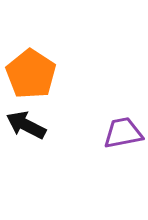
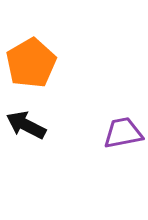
orange pentagon: moved 11 px up; rotated 9 degrees clockwise
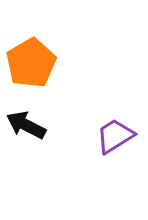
purple trapezoid: moved 8 px left, 3 px down; rotated 21 degrees counterclockwise
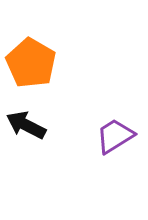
orange pentagon: rotated 12 degrees counterclockwise
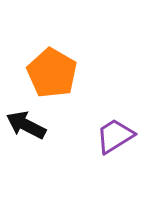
orange pentagon: moved 21 px right, 10 px down
